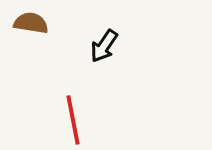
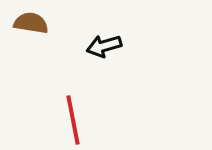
black arrow: rotated 40 degrees clockwise
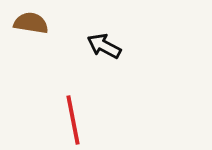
black arrow: rotated 44 degrees clockwise
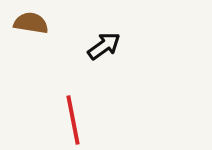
black arrow: rotated 116 degrees clockwise
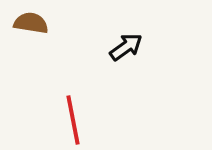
black arrow: moved 22 px right, 1 px down
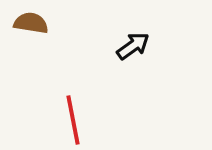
black arrow: moved 7 px right, 1 px up
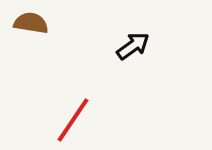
red line: rotated 45 degrees clockwise
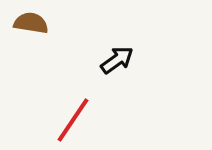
black arrow: moved 16 px left, 14 px down
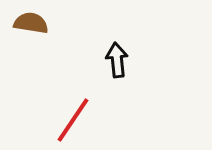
black arrow: rotated 60 degrees counterclockwise
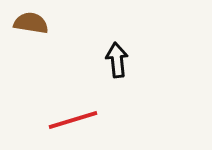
red line: rotated 39 degrees clockwise
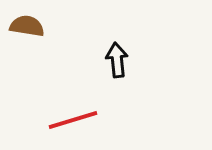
brown semicircle: moved 4 px left, 3 px down
